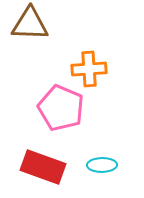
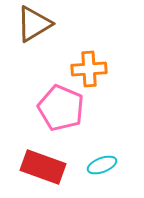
brown triangle: moved 4 px right; rotated 33 degrees counterclockwise
cyan ellipse: rotated 20 degrees counterclockwise
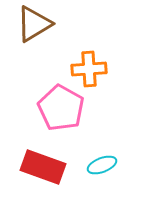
pink pentagon: rotated 6 degrees clockwise
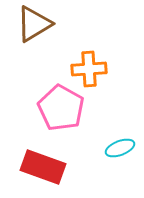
cyan ellipse: moved 18 px right, 17 px up
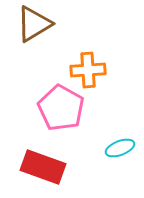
orange cross: moved 1 px left, 1 px down
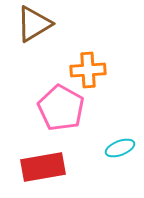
red rectangle: rotated 30 degrees counterclockwise
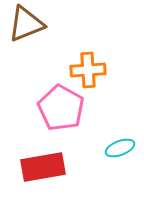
brown triangle: moved 8 px left; rotated 9 degrees clockwise
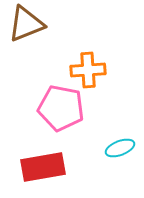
pink pentagon: rotated 18 degrees counterclockwise
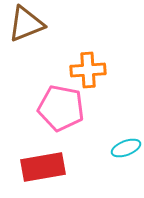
cyan ellipse: moved 6 px right
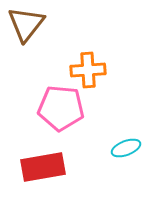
brown triangle: rotated 30 degrees counterclockwise
pink pentagon: rotated 6 degrees counterclockwise
